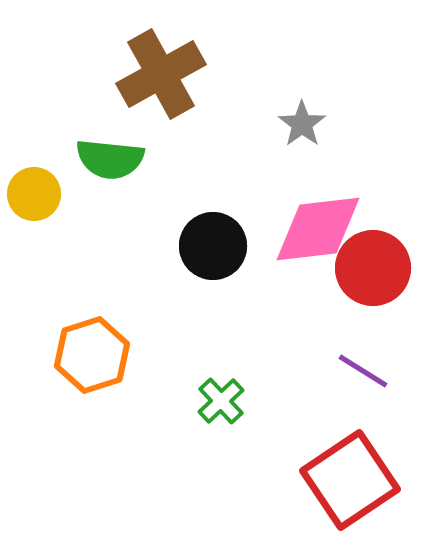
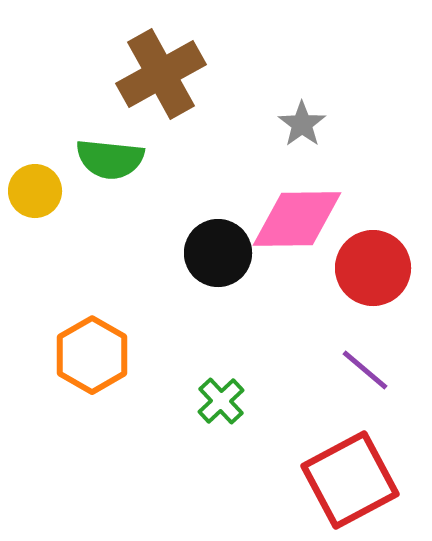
yellow circle: moved 1 px right, 3 px up
pink diamond: moved 21 px left, 10 px up; rotated 6 degrees clockwise
black circle: moved 5 px right, 7 px down
orange hexagon: rotated 12 degrees counterclockwise
purple line: moved 2 px right, 1 px up; rotated 8 degrees clockwise
red square: rotated 6 degrees clockwise
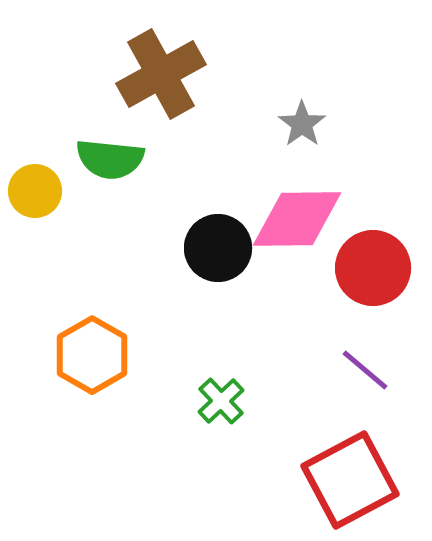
black circle: moved 5 px up
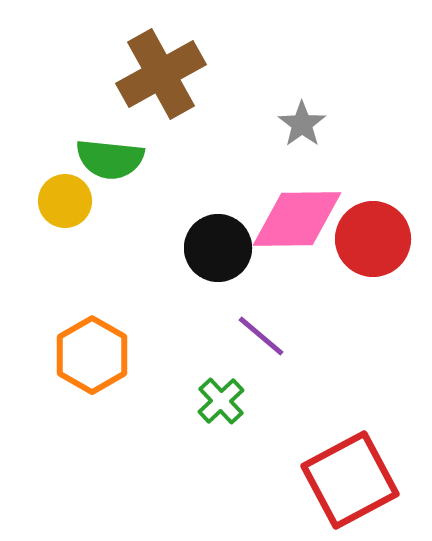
yellow circle: moved 30 px right, 10 px down
red circle: moved 29 px up
purple line: moved 104 px left, 34 px up
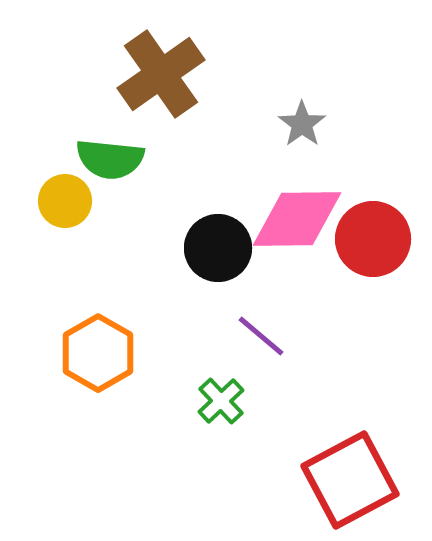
brown cross: rotated 6 degrees counterclockwise
orange hexagon: moved 6 px right, 2 px up
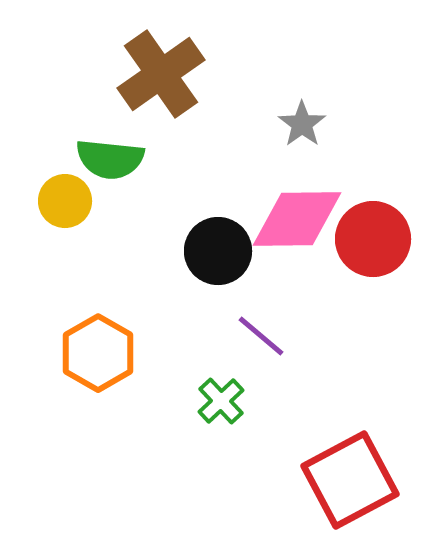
black circle: moved 3 px down
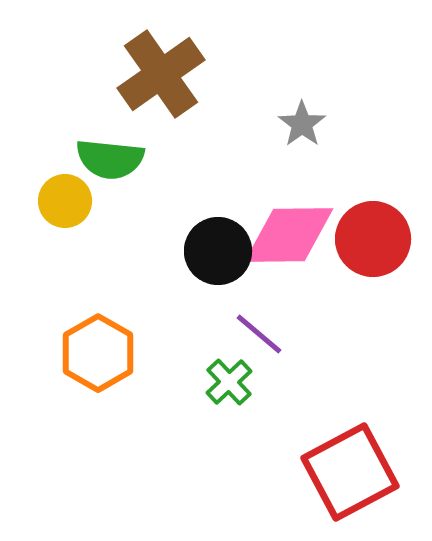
pink diamond: moved 8 px left, 16 px down
purple line: moved 2 px left, 2 px up
green cross: moved 8 px right, 19 px up
red square: moved 8 px up
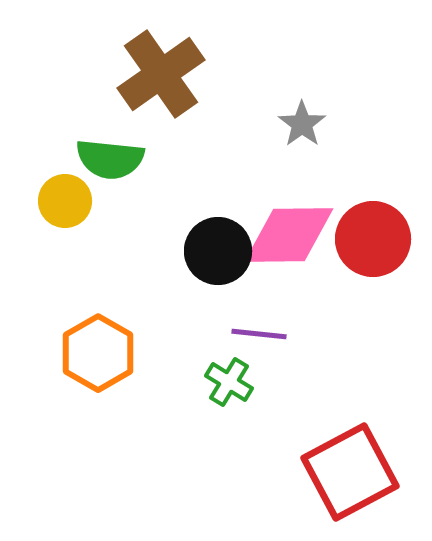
purple line: rotated 34 degrees counterclockwise
green cross: rotated 15 degrees counterclockwise
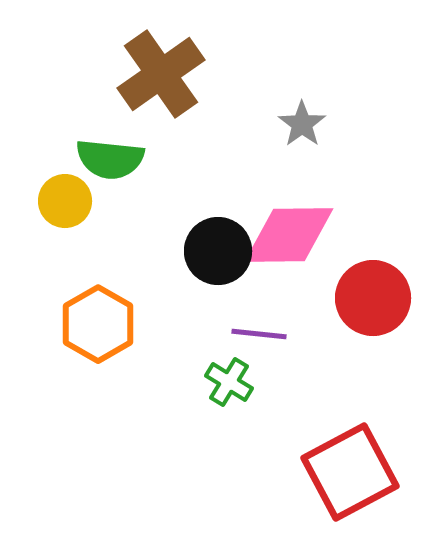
red circle: moved 59 px down
orange hexagon: moved 29 px up
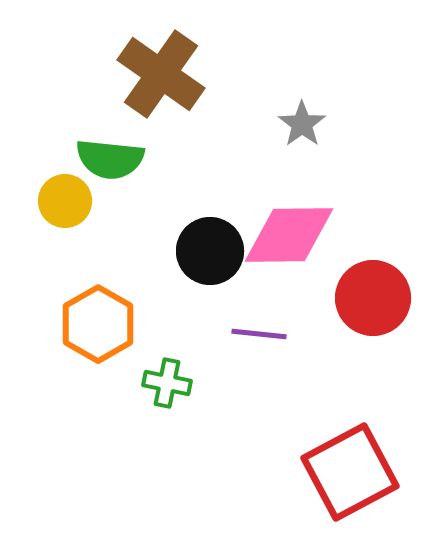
brown cross: rotated 20 degrees counterclockwise
black circle: moved 8 px left
green cross: moved 62 px left, 1 px down; rotated 21 degrees counterclockwise
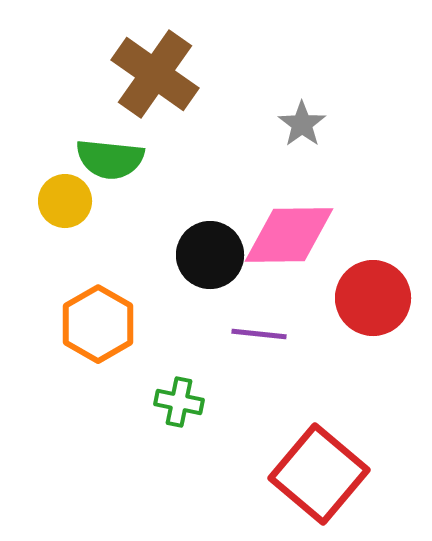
brown cross: moved 6 px left
black circle: moved 4 px down
green cross: moved 12 px right, 19 px down
red square: moved 31 px left, 2 px down; rotated 22 degrees counterclockwise
